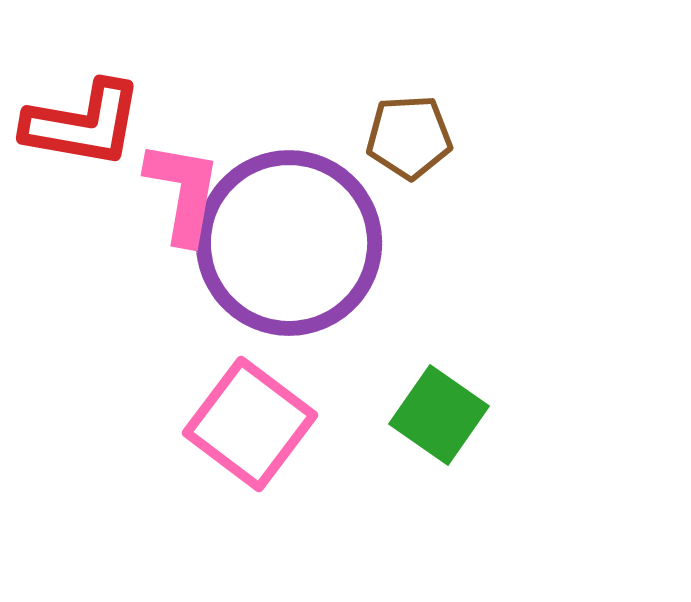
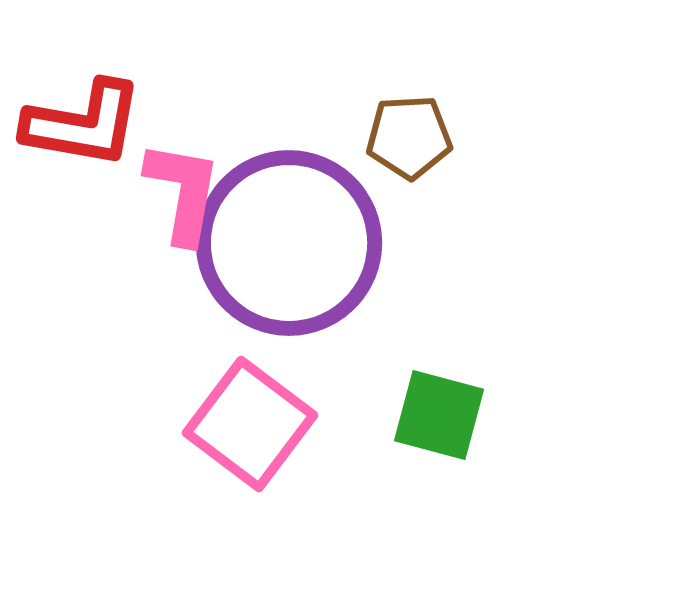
green square: rotated 20 degrees counterclockwise
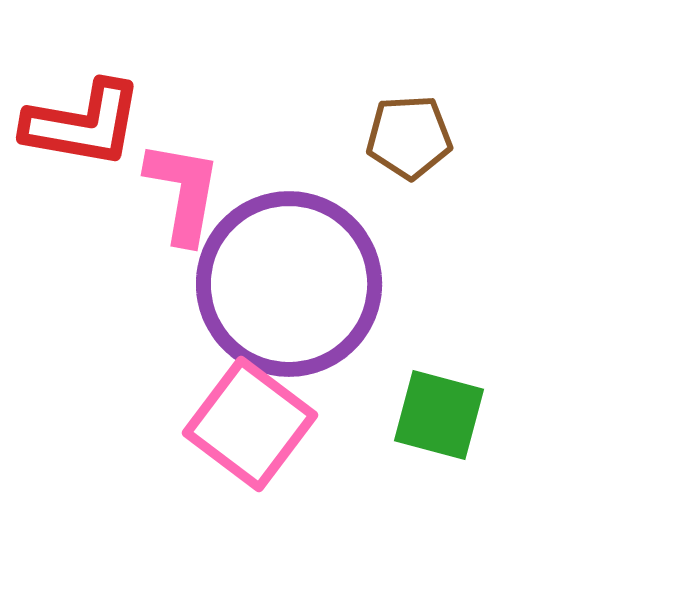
purple circle: moved 41 px down
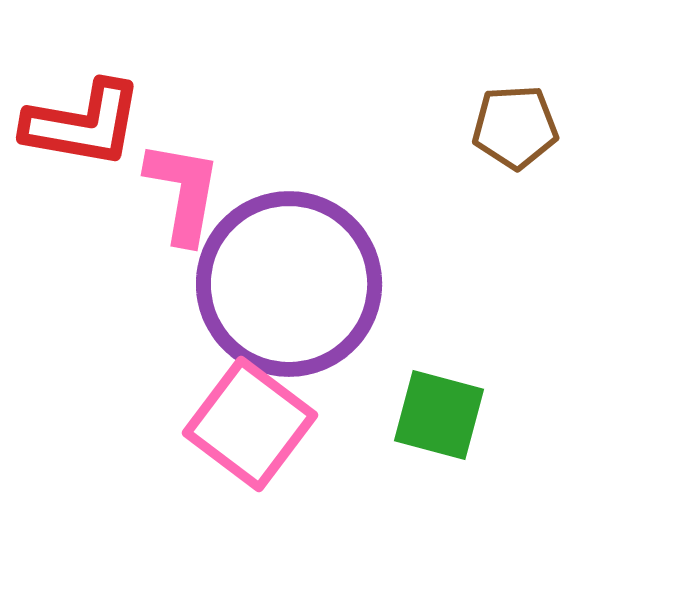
brown pentagon: moved 106 px right, 10 px up
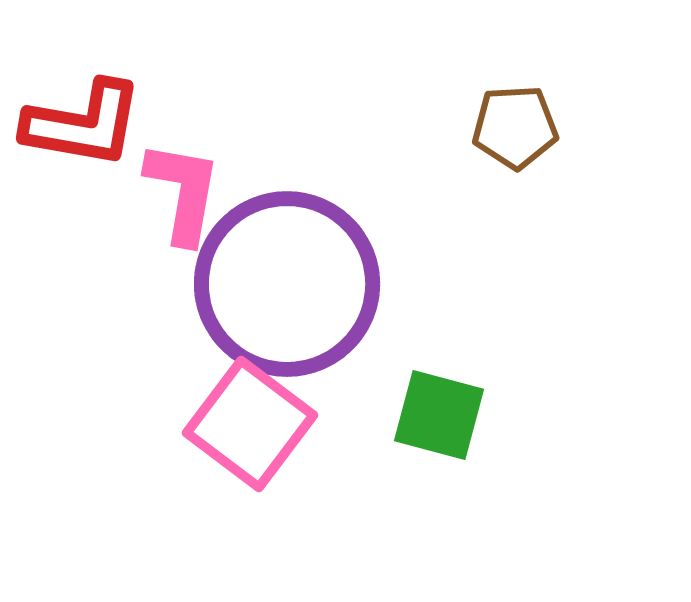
purple circle: moved 2 px left
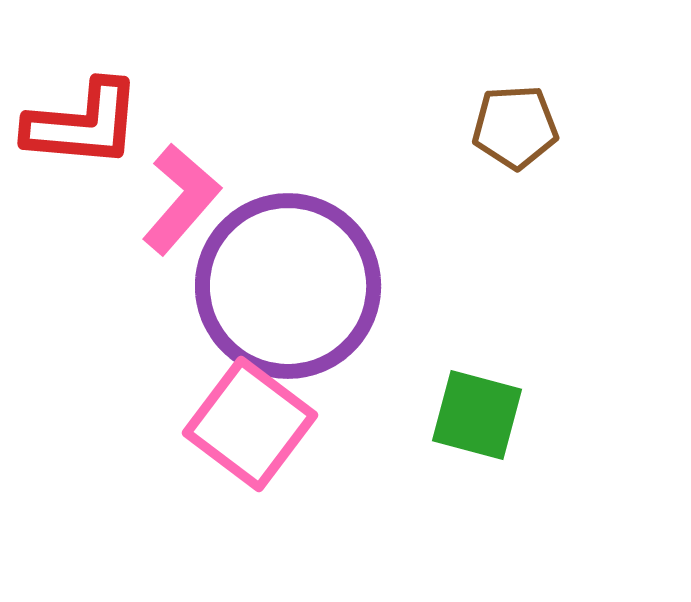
red L-shape: rotated 5 degrees counterclockwise
pink L-shape: moved 2 px left, 7 px down; rotated 31 degrees clockwise
purple circle: moved 1 px right, 2 px down
green square: moved 38 px right
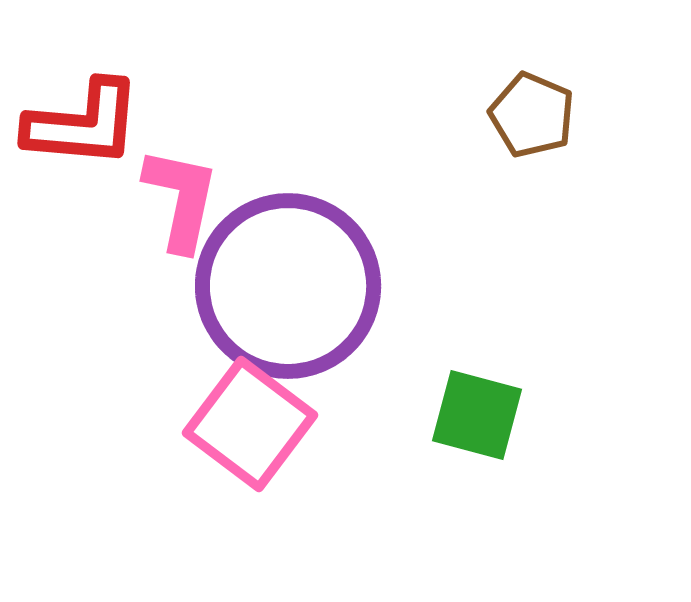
brown pentagon: moved 17 px right, 12 px up; rotated 26 degrees clockwise
pink L-shape: rotated 29 degrees counterclockwise
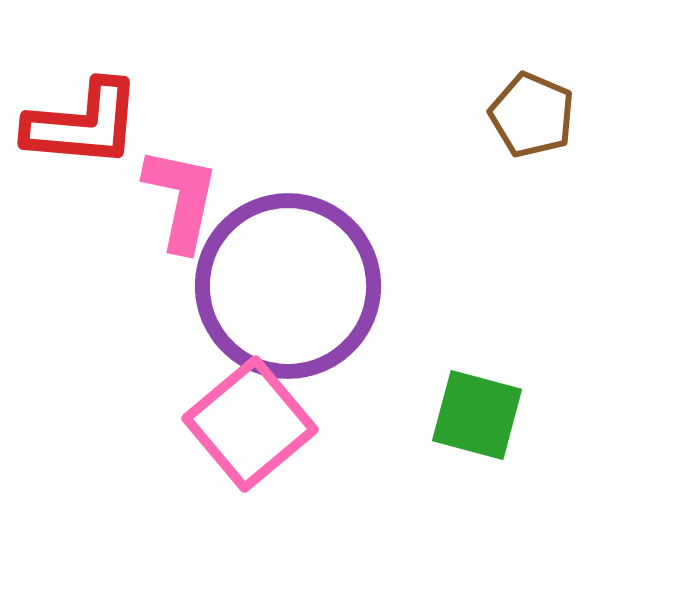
pink square: rotated 13 degrees clockwise
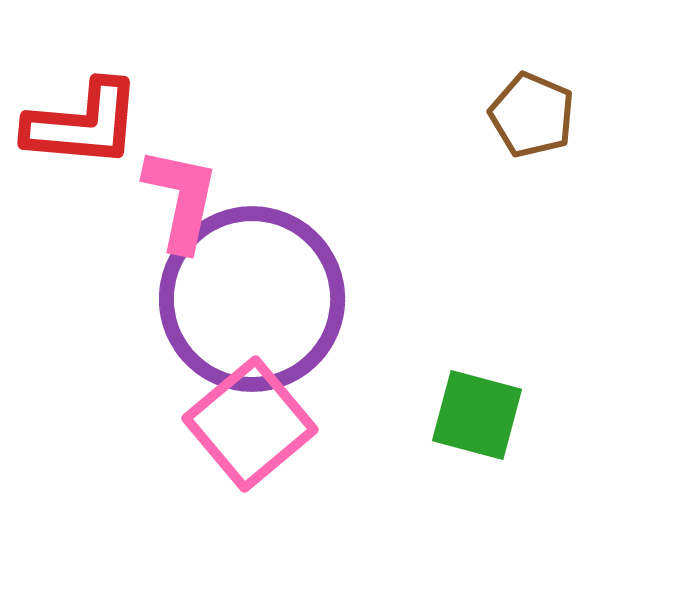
purple circle: moved 36 px left, 13 px down
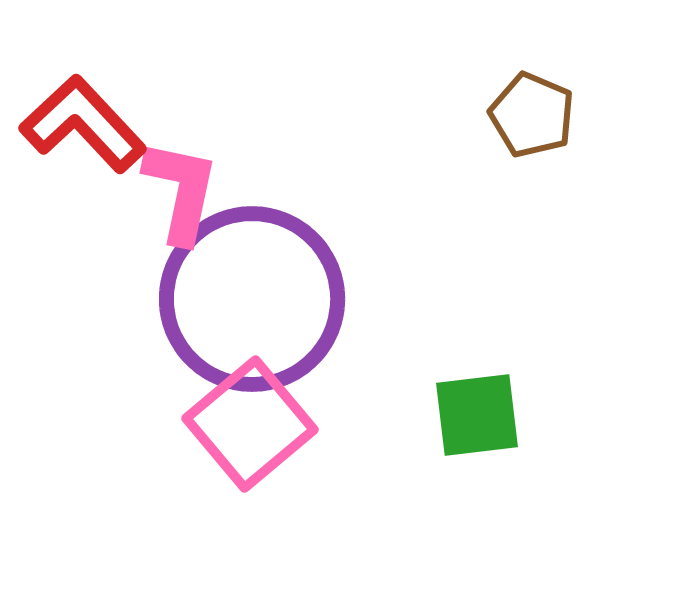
red L-shape: rotated 138 degrees counterclockwise
pink L-shape: moved 8 px up
green square: rotated 22 degrees counterclockwise
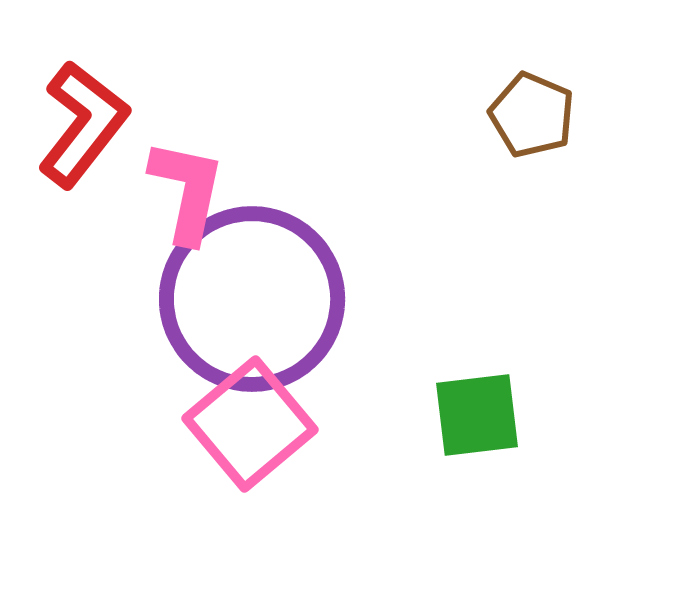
red L-shape: rotated 81 degrees clockwise
pink L-shape: moved 6 px right
